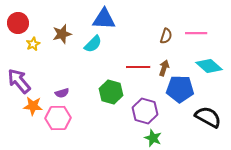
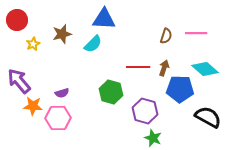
red circle: moved 1 px left, 3 px up
cyan diamond: moved 4 px left, 3 px down
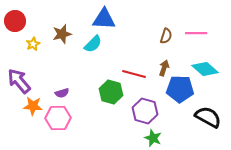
red circle: moved 2 px left, 1 px down
red line: moved 4 px left, 7 px down; rotated 15 degrees clockwise
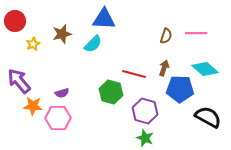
green star: moved 8 px left
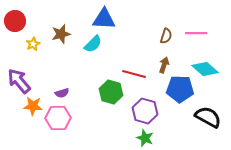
brown star: moved 1 px left
brown arrow: moved 3 px up
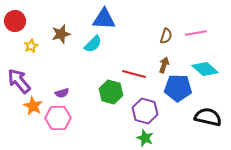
pink line: rotated 10 degrees counterclockwise
yellow star: moved 2 px left, 2 px down
blue pentagon: moved 2 px left, 1 px up
orange star: rotated 24 degrees clockwise
black semicircle: rotated 16 degrees counterclockwise
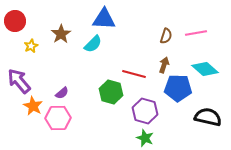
brown star: rotated 18 degrees counterclockwise
purple semicircle: rotated 24 degrees counterclockwise
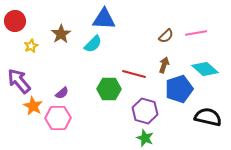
brown semicircle: rotated 28 degrees clockwise
blue pentagon: moved 1 px right, 1 px down; rotated 20 degrees counterclockwise
green hexagon: moved 2 px left, 3 px up; rotated 15 degrees counterclockwise
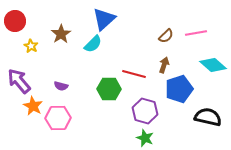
blue triangle: rotated 45 degrees counterclockwise
yellow star: rotated 16 degrees counterclockwise
cyan diamond: moved 8 px right, 4 px up
purple semicircle: moved 1 px left, 7 px up; rotated 56 degrees clockwise
